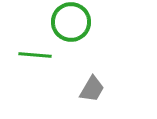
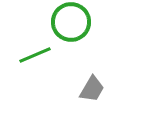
green line: rotated 28 degrees counterclockwise
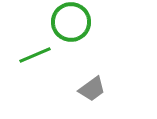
gray trapezoid: rotated 24 degrees clockwise
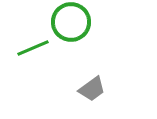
green line: moved 2 px left, 7 px up
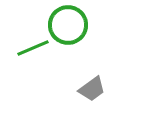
green circle: moved 3 px left, 3 px down
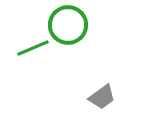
gray trapezoid: moved 10 px right, 8 px down
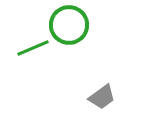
green circle: moved 1 px right
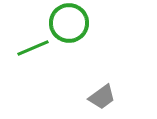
green circle: moved 2 px up
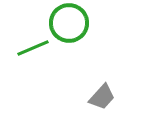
gray trapezoid: rotated 12 degrees counterclockwise
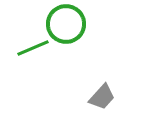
green circle: moved 3 px left, 1 px down
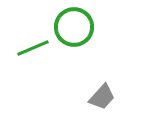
green circle: moved 8 px right, 3 px down
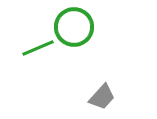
green line: moved 5 px right
